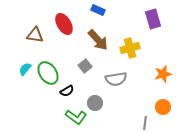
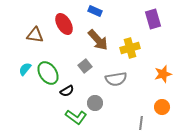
blue rectangle: moved 3 px left, 1 px down
orange circle: moved 1 px left
gray line: moved 4 px left
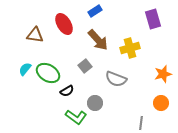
blue rectangle: rotated 56 degrees counterclockwise
green ellipse: rotated 25 degrees counterclockwise
gray semicircle: rotated 30 degrees clockwise
orange circle: moved 1 px left, 4 px up
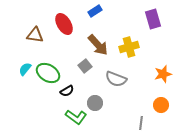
brown arrow: moved 5 px down
yellow cross: moved 1 px left, 1 px up
orange circle: moved 2 px down
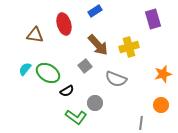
red ellipse: rotated 15 degrees clockwise
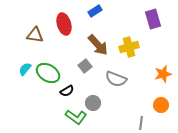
gray circle: moved 2 px left
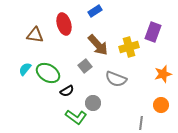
purple rectangle: moved 13 px down; rotated 36 degrees clockwise
